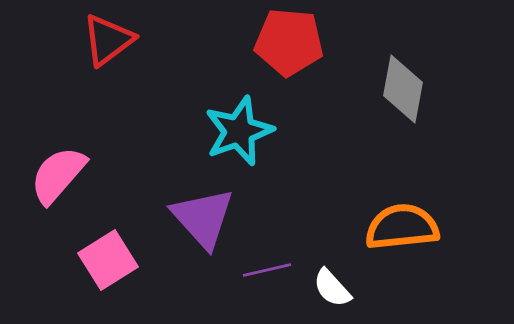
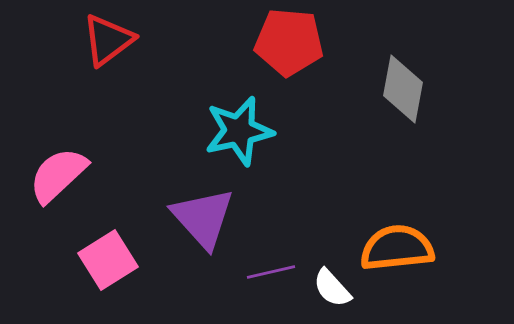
cyan star: rotated 8 degrees clockwise
pink semicircle: rotated 6 degrees clockwise
orange semicircle: moved 5 px left, 21 px down
purple line: moved 4 px right, 2 px down
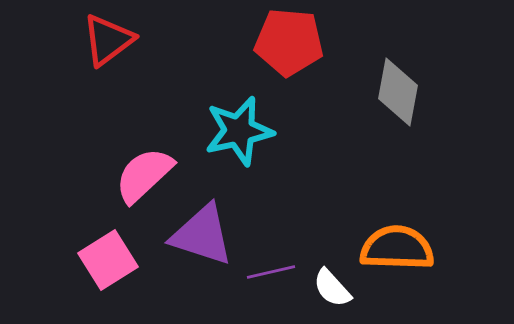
gray diamond: moved 5 px left, 3 px down
pink semicircle: moved 86 px right
purple triangle: moved 1 px left, 17 px down; rotated 30 degrees counterclockwise
orange semicircle: rotated 8 degrees clockwise
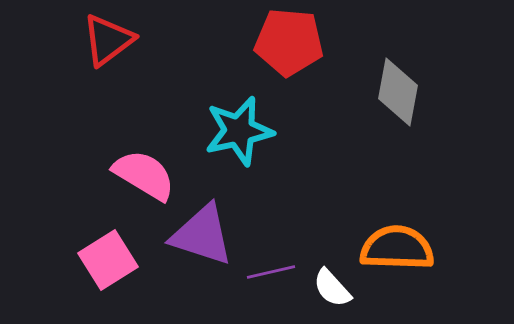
pink semicircle: rotated 74 degrees clockwise
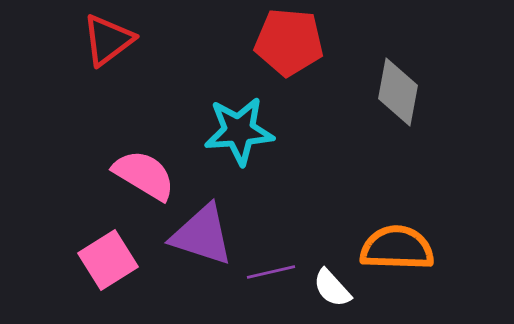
cyan star: rotated 8 degrees clockwise
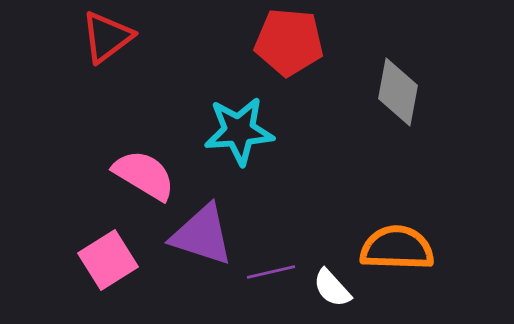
red triangle: moved 1 px left, 3 px up
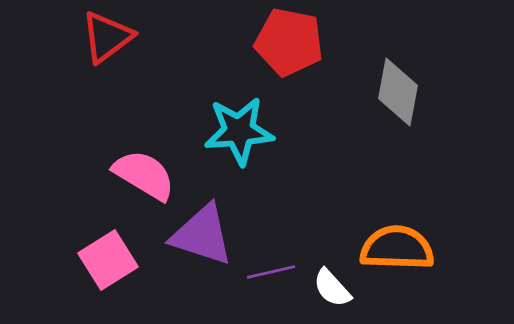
red pentagon: rotated 6 degrees clockwise
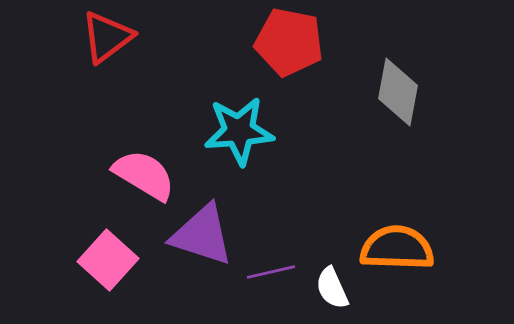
pink square: rotated 16 degrees counterclockwise
white semicircle: rotated 18 degrees clockwise
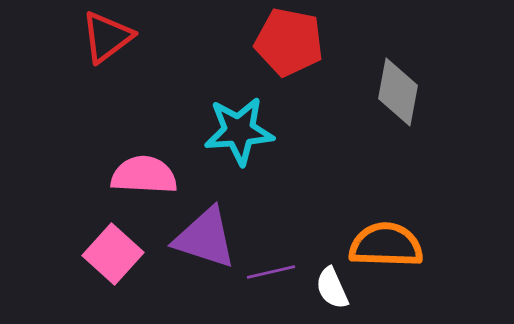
pink semicircle: rotated 28 degrees counterclockwise
purple triangle: moved 3 px right, 3 px down
orange semicircle: moved 11 px left, 3 px up
pink square: moved 5 px right, 6 px up
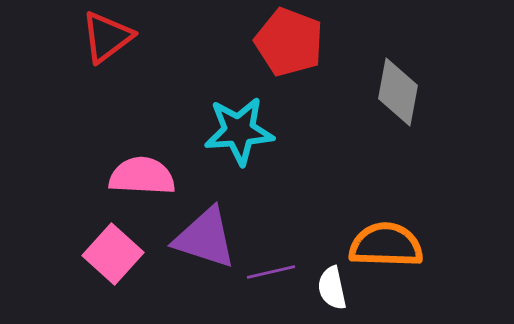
red pentagon: rotated 10 degrees clockwise
pink semicircle: moved 2 px left, 1 px down
white semicircle: rotated 12 degrees clockwise
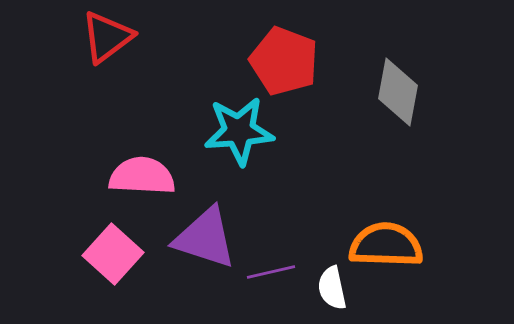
red pentagon: moved 5 px left, 19 px down
